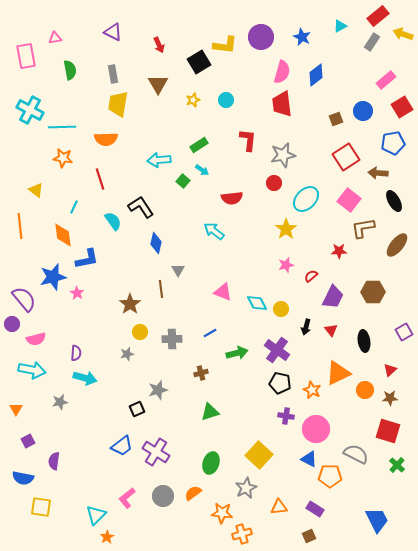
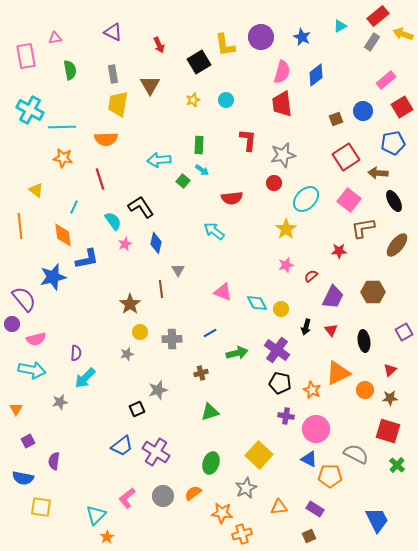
yellow L-shape at (225, 45): rotated 75 degrees clockwise
brown triangle at (158, 84): moved 8 px left, 1 px down
green rectangle at (199, 145): rotated 54 degrees counterclockwise
pink star at (77, 293): moved 48 px right, 49 px up; rotated 16 degrees clockwise
cyan arrow at (85, 378): rotated 120 degrees clockwise
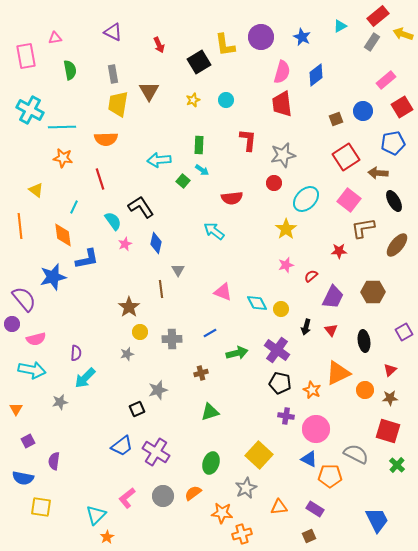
brown triangle at (150, 85): moved 1 px left, 6 px down
brown star at (130, 304): moved 1 px left, 3 px down
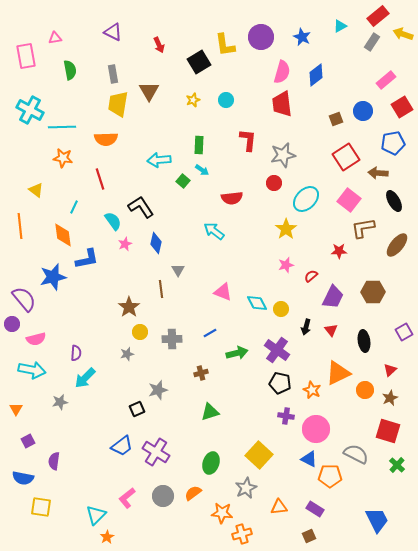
brown star at (390, 398): rotated 21 degrees counterclockwise
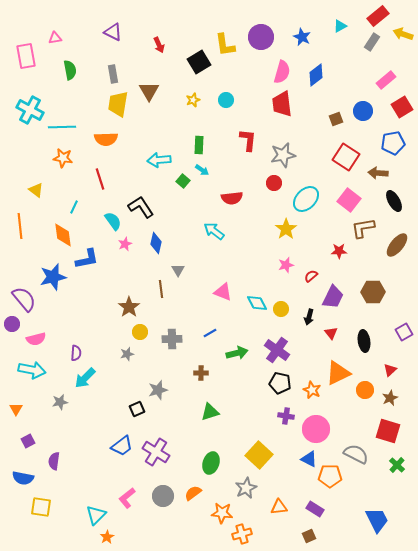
red square at (346, 157): rotated 24 degrees counterclockwise
black arrow at (306, 327): moved 3 px right, 10 px up
red triangle at (331, 330): moved 3 px down
brown cross at (201, 373): rotated 16 degrees clockwise
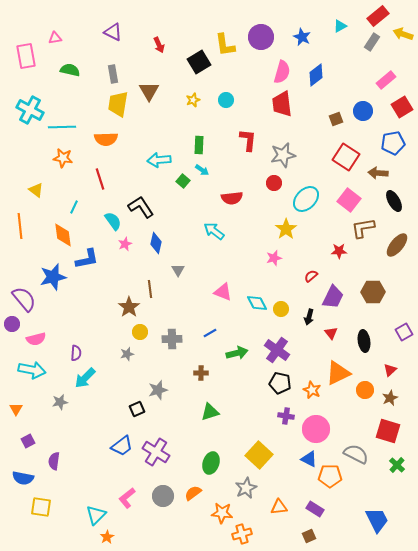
green semicircle at (70, 70): rotated 66 degrees counterclockwise
pink star at (286, 265): moved 12 px left, 7 px up
brown line at (161, 289): moved 11 px left
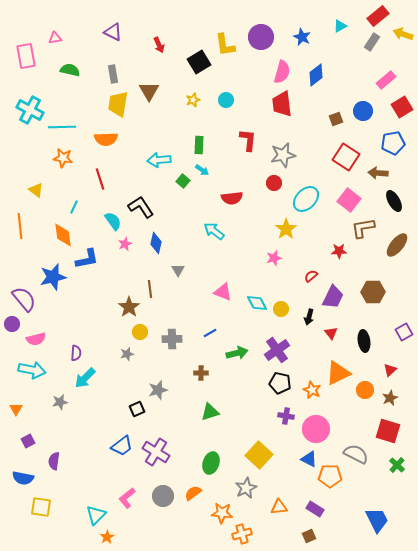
purple cross at (277, 350): rotated 20 degrees clockwise
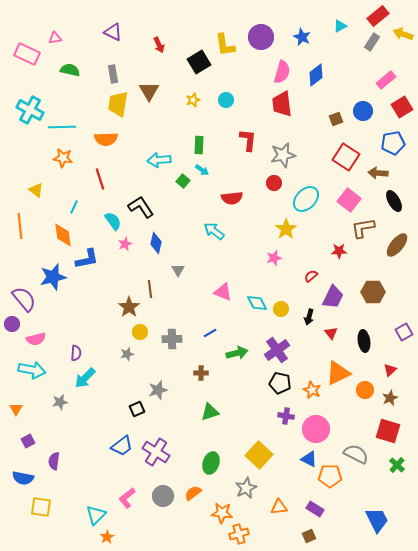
pink rectangle at (26, 56): moved 1 px right, 2 px up; rotated 55 degrees counterclockwise
orange cross at (242, 534): moved 3 px left
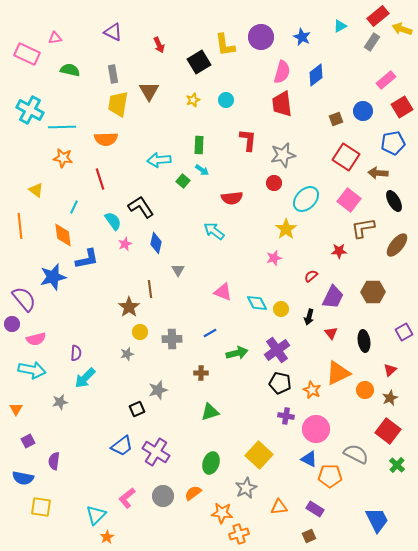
yellow arrow at (403, 34): moved 1 px left, 5 px up
red square at (388, 431): rotated 20 degrees clockwise
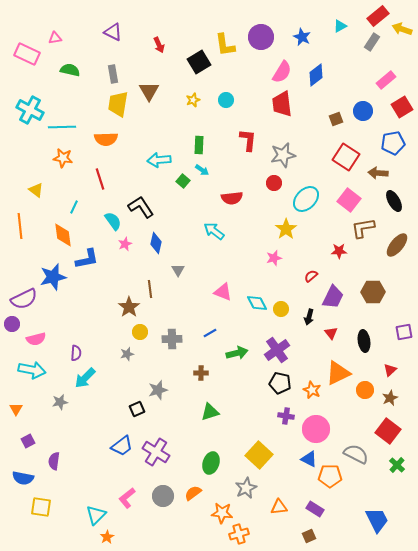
pink semicircle at (282, 72): rotated 15 degrees clockwise
purple semicircle at (24, 299): rotated 104 degrees clockwise
purple square at (404, 332): rotated 18 degrees clockwise
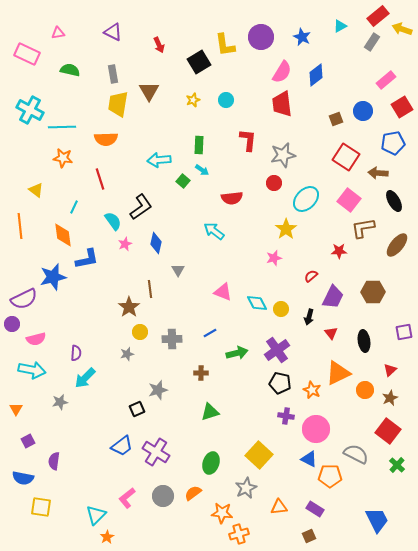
pink triangle at (55, 38): moved 3 px right, 5 px up
black L-shape at (141, 207): rotated 88 degrees clockwise
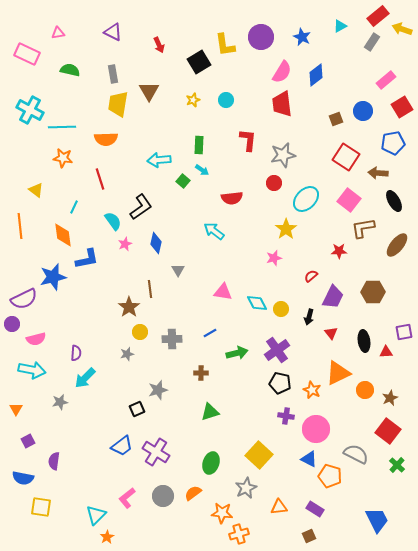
pink triangle at (223, 292): rotated 12 degrees counterclockwise
red triangle at (390, 370): moved 4 px left, 18 px up; rotated 40 degrees clockwise
orange pentagon at (330, 476): rotated 15 degrees clockwise
